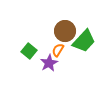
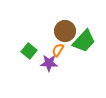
purple star: rotated 30 degrees clockwise
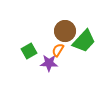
green square: rotated 21 degrees clockwise
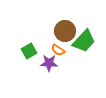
orange semicircle: rotated 88 degrees counterclockwise
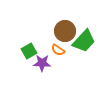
purple star: moved 7 px left
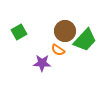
green trapezoid: moved 1 px right, 1 px up
green square: moved 10 px left, 19 px up
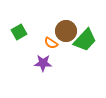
brown circle: moved 1 px right
orange semicircle: moved 7 px left, 7 px up
purple star: moved 1 px right
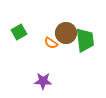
brown circle: moved 2 px down
green trapezoid: rotated 50 degrees counterclockwise
purple star: moved 18 px down
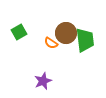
purple star: rotated 24 degrees counterclockwise
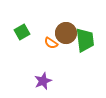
green square: moved 3 px right
